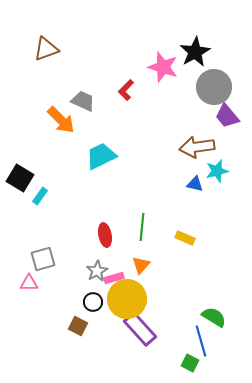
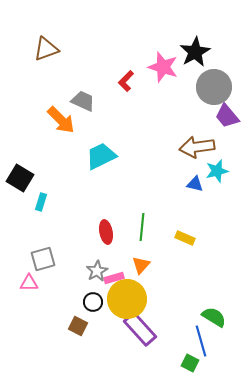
red L-shape: moved 9 px up
cyan rectangle: moved 1 px right, 6 px down; rotated 18 degrees counterclockwise
red ellipse: moved 1 px right, 3 px up
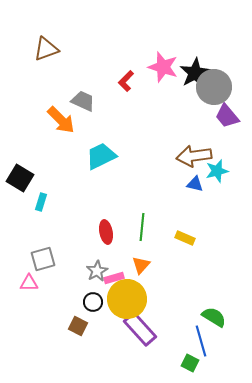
black star: moved 21 px down
brown arrow: moved 3 px left, 9 px down
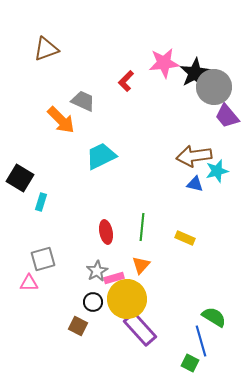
pink star: moved 1 px right, 4 px up; rotated 24 degrees counterclockwise
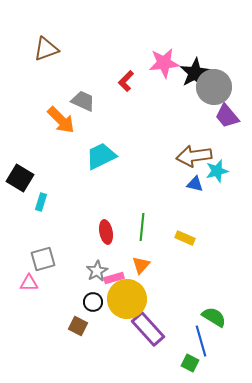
purple rectangle: moved 8 px right
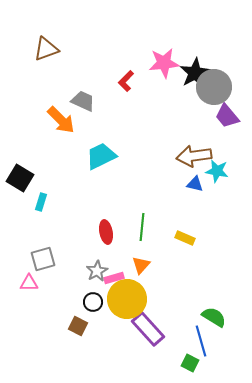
cyan star: rotated 25 degrees clockwise
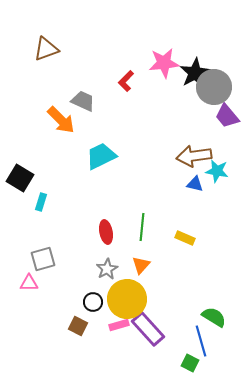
gray star: moved 10 px right, 2 px up
pink rectangle: moved 5 px right, 47 px down
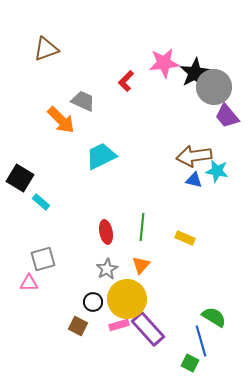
blue triangle: moved 1 px left, 4 px up
cyan rectangle: rotated 66 degrees counterclockwise
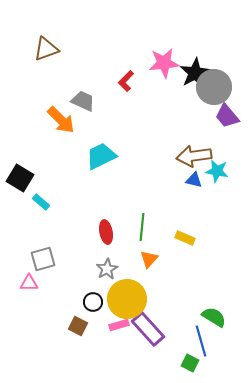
orange triangle: moved 8 px right, 6 px up
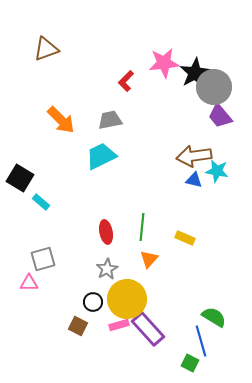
gray trapezoid: moved 27 px right, 19 px down; rotated 35 degrees counterclockwise
purple trapezoid: moved 7 px left
